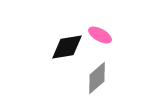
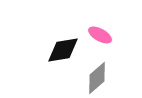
black diamond: moved 4 px left, 3 px down
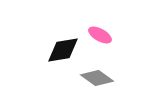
gray diamond: rotated 76 degrees clockwise
